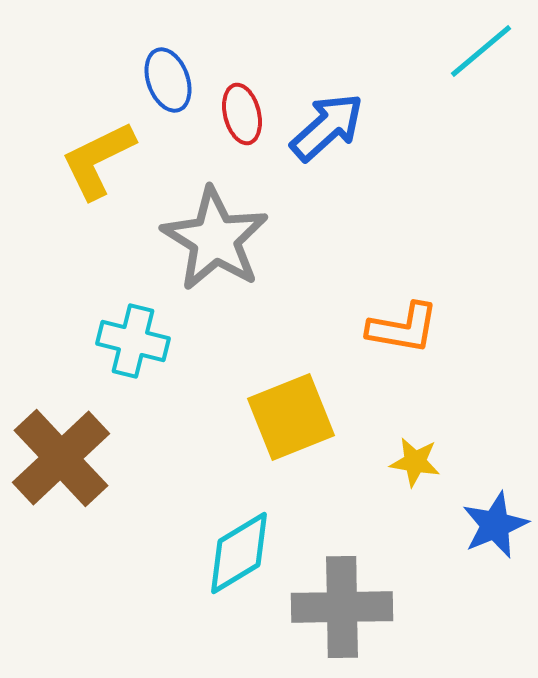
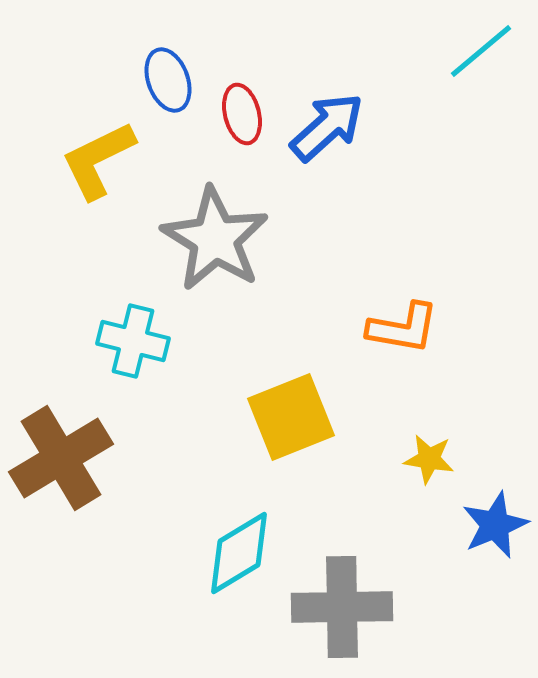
brown cross: rotated 12 degrees clockwise
yellow star: moved 14 px right, 3 px up
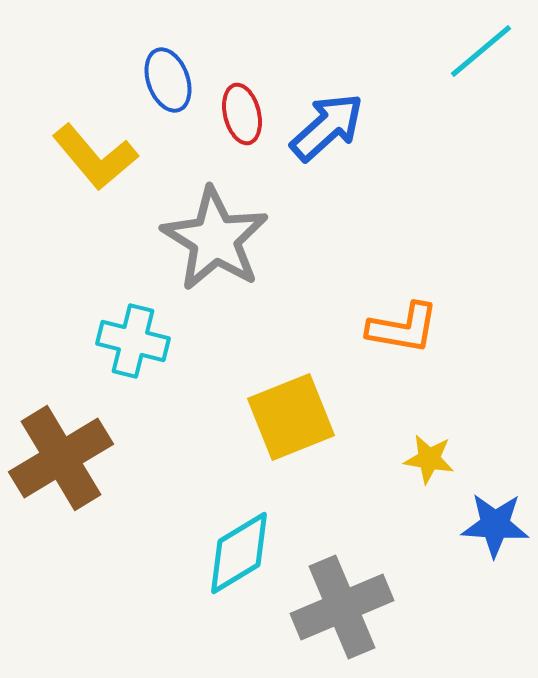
yellow L-shape: moved 3 px left, 3 px up; rotated 104 degrees counterclockwise
blue star: rotated 26 degrees clockwise
gray cross: rotated 22 degrees counterclockwise
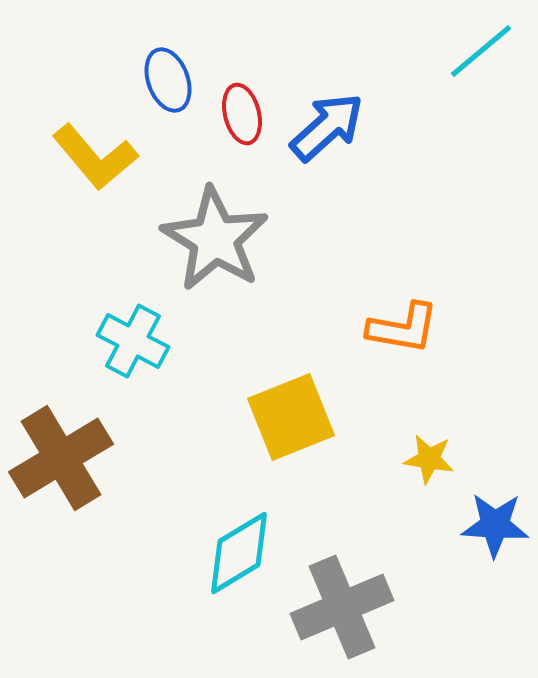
cyan cross: rotated 14 degrees clockwise
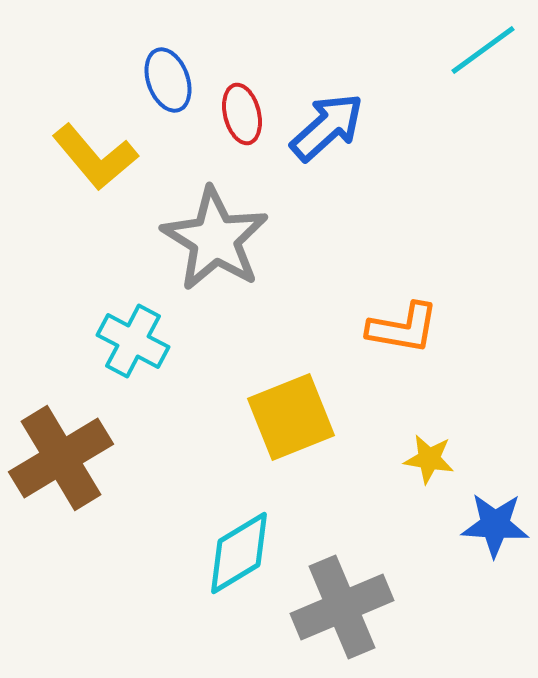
cyan line: moved 2 px right, 1 px up; rotated 4 degrees clockwise
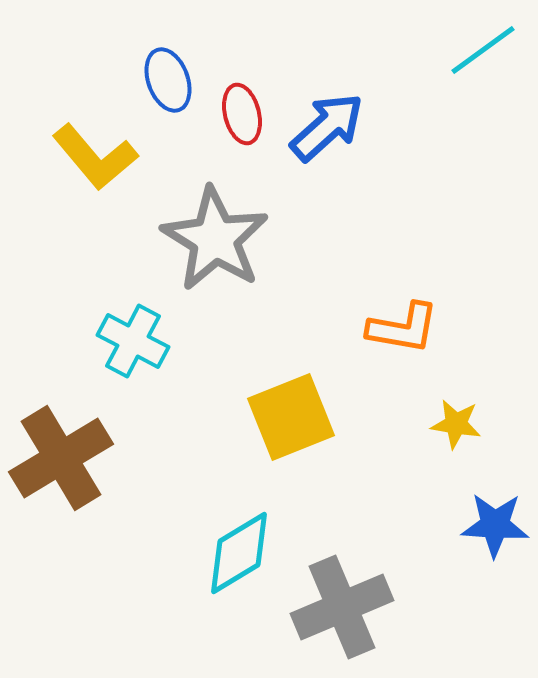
yellow star: moved 27 px right, 35 px up
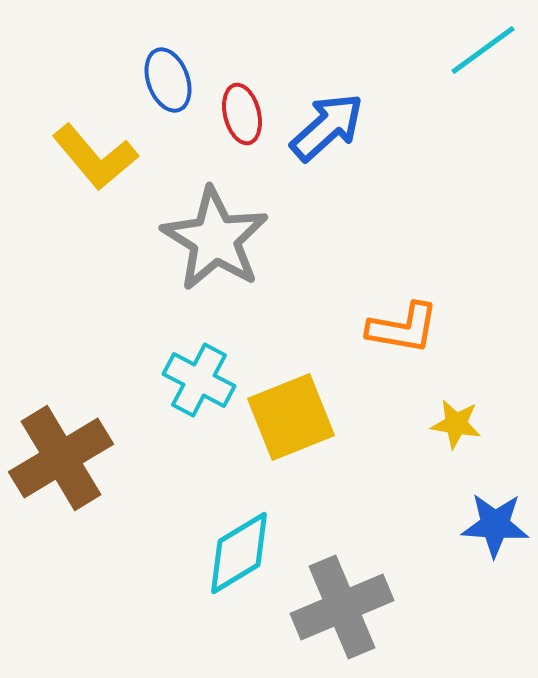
cyan cross: moved 66 px right, 39 px down
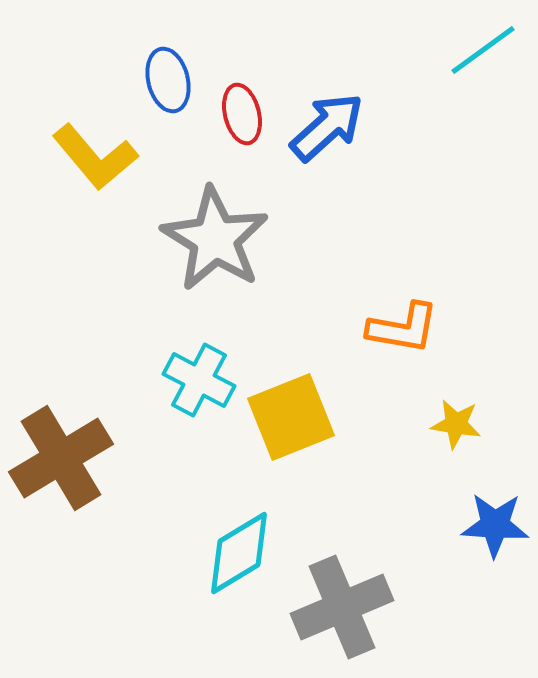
blue ellipse: rotated 6 degrees clockwise
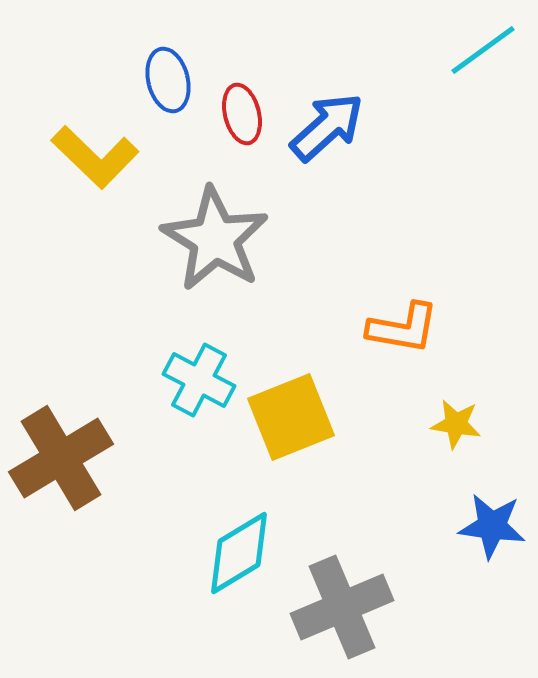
yellow L-shape: rotated 6 degrees counterclockwise
blue star: moved 3 px left, 1 px down; rotated 4 degrees clockwise
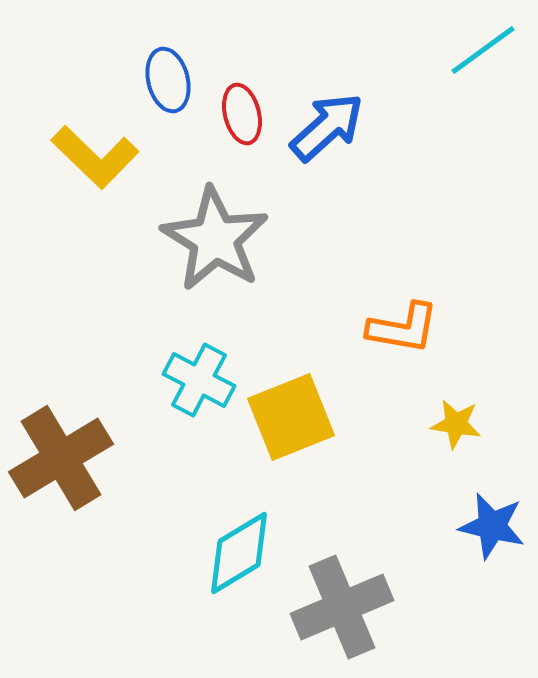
blue star: rotated 6 degrees clockwise
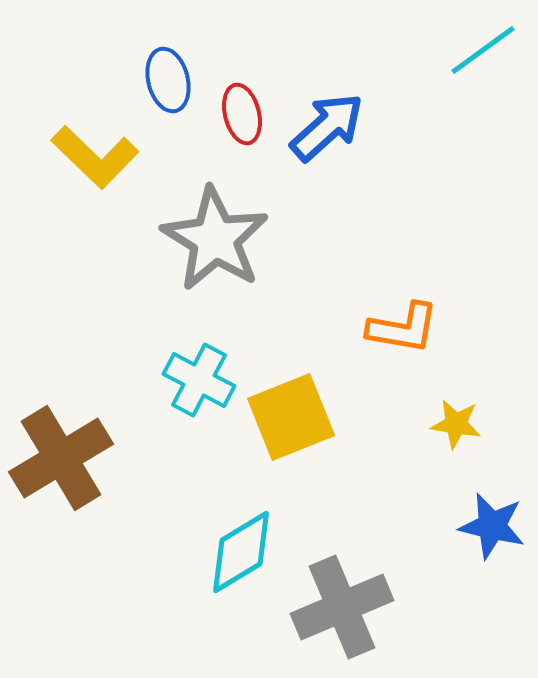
cyan diamond: moved 2 px right, 1 px up
